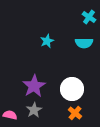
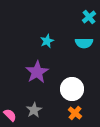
cyan cross: rotated 16 degrees clockwise
purple star: moved 3 px right, 14 px up
pink semicircle: rotated 32 degrees clockwise
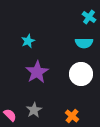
cyan cross: rotated 16 degrees counterclockwise
cyan star: moved 19 px left
white circle: moved 9 px right, 15 px up
orange cross: moved 3 px left, 3 px down
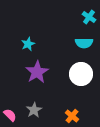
cyan star: moved 3 px down
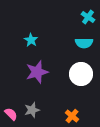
cyan cross: moved 1 px left
cyan star: moved 3 px right, 4 px up; rotated 16 degrees counterclockwise
purple star: rotated 15 degrees clockwise
gray star: moved 2 px left; rotated 14 degrees clockwise
pink semicircle: moved 1 px right, 1 px up
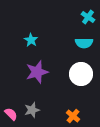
orange cross: moved 1 px right
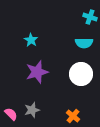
cyan cross: moved 2 px right; rotated 16 degrees counterclockwise
